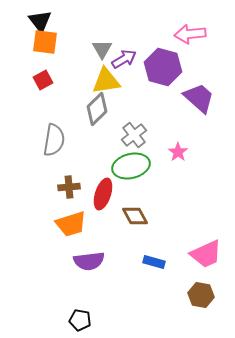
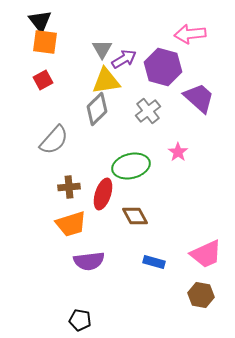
gray cross: moved 14 px right, 24 px up
gray semicircle: rotated 32 degrees clockwise
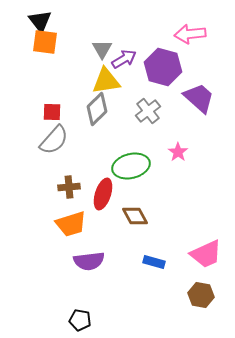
red square: moved 9 px right, 32 px down; rotated 30 degrees clockwise
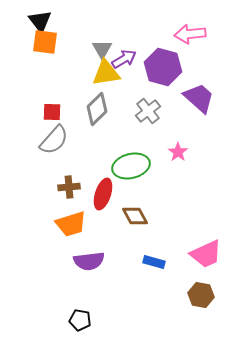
yellow triangle: moved 8 px up
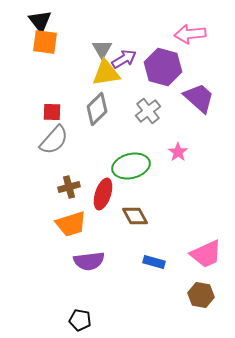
brown cross: rotated 10 degrees counterclockwise
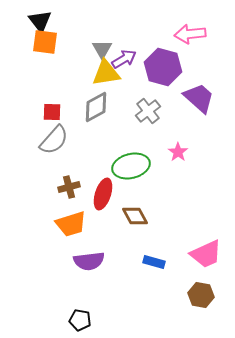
gray diamond: moved 1 px left, 2 px up; rotated 16 degrees clockwise
